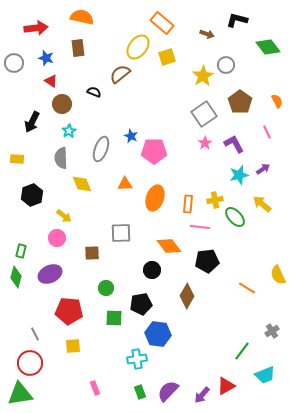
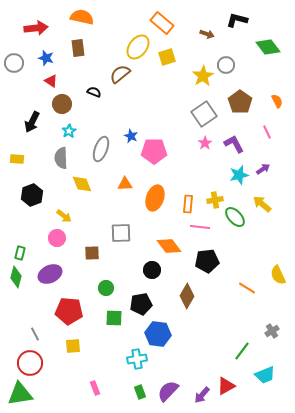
green rectangle at (21, 251): moved 1 px left, 2 px down
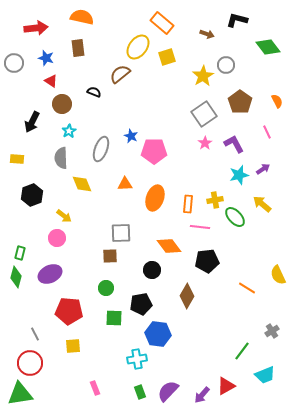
brown square at (92, 253): moved 18 px right, 3 px down
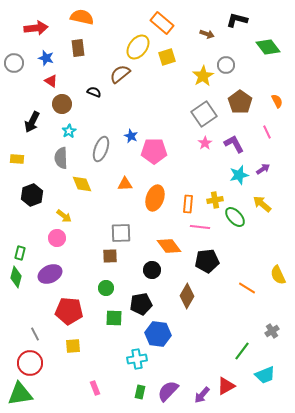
green rectangle at (140, 392): rotated 32 degrees clockwise
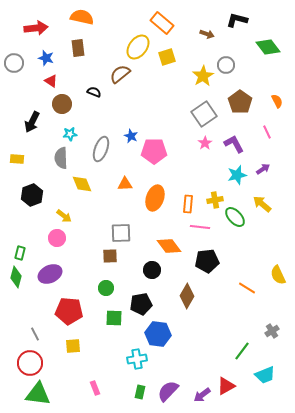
cyan star at (69, 131): moved 1 px right, 3 px down; rotated 24 degrees clockwise
cyan star at (239, 175): moved 2 px left
green triangle at (20, 394): moved 18 px right; rotated 16 degrees clockwise
purple arrow at (202, 395): rotated 12 degrees clockwise
